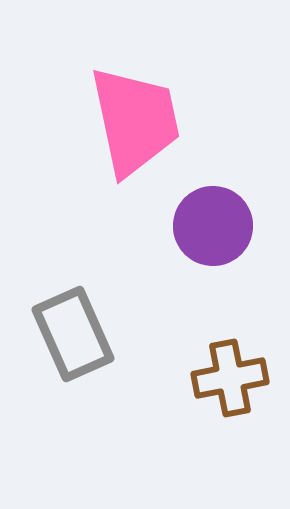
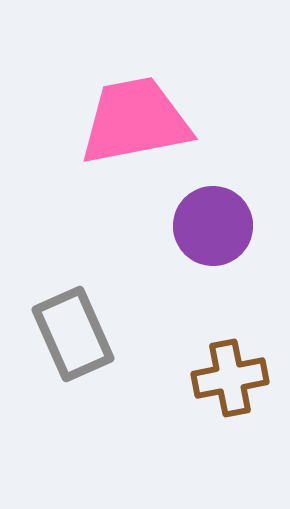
pink trapezoid: rotated 89 degrees counterclockwise
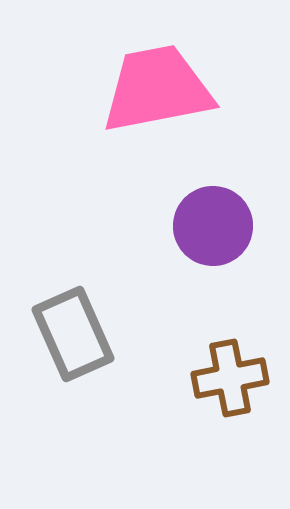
pink trapezoid: moved 22 px right, 32 px up
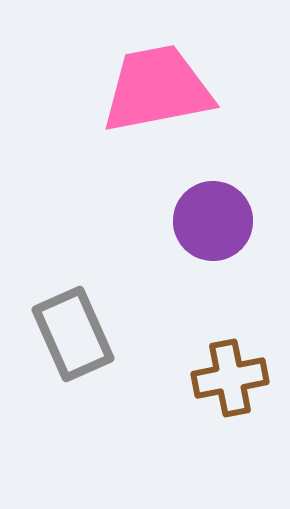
purple circle: moved 5 px up
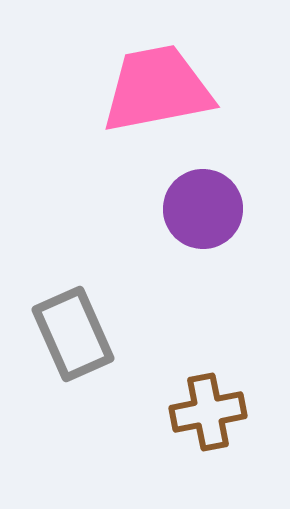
purple circle: moved 10 px left, 12 px up
brown cross: moved 22 px left, 34 px down
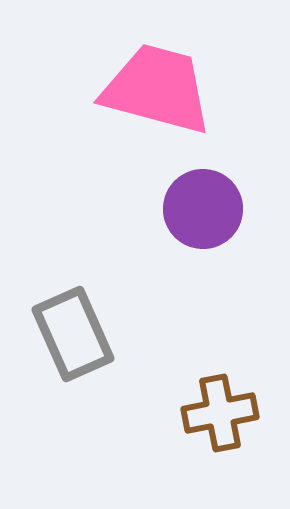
pink trapezoid: rotated 26 degrees clockwise
brown cross: moved 12 px right, 1 px down
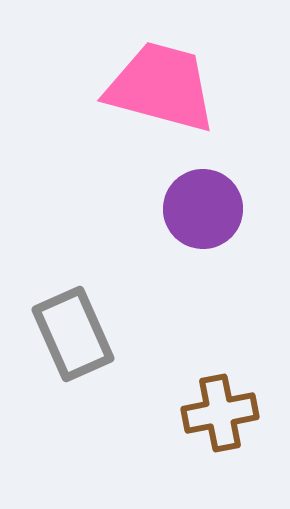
pink trapezoid: moved 4 px right, 2 px up
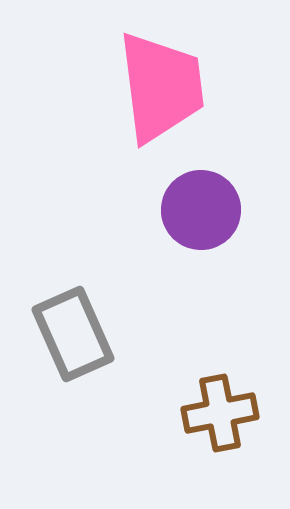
pink trapezoid: rotated 68 degrees clockwise
purple circle: moved 2 px left, 1 px down
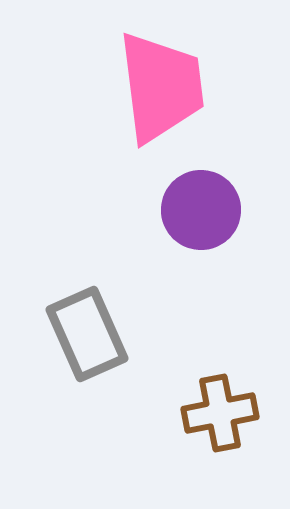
gray rectangle: moved 14 px right
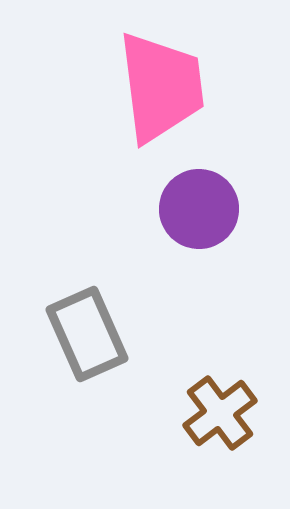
purple circle: moved 2 px left, 1 px up
brown cross: rotated 26 degrees counterclockwise
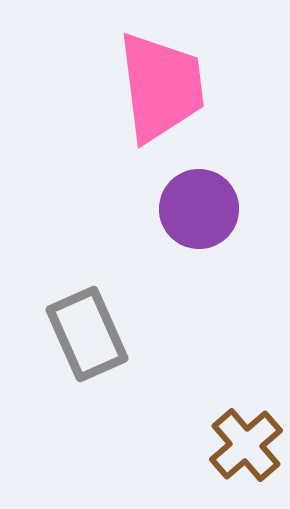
brown cross: moved 26 px right, 32 px down; rotated 4 degrees counterclockwise
